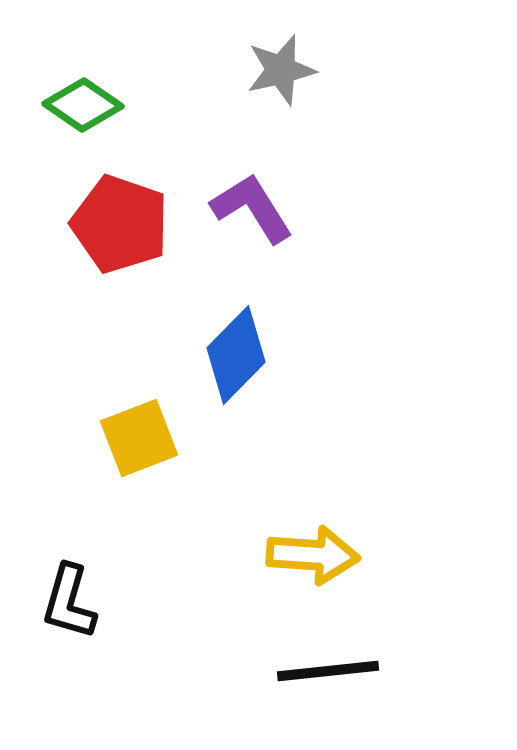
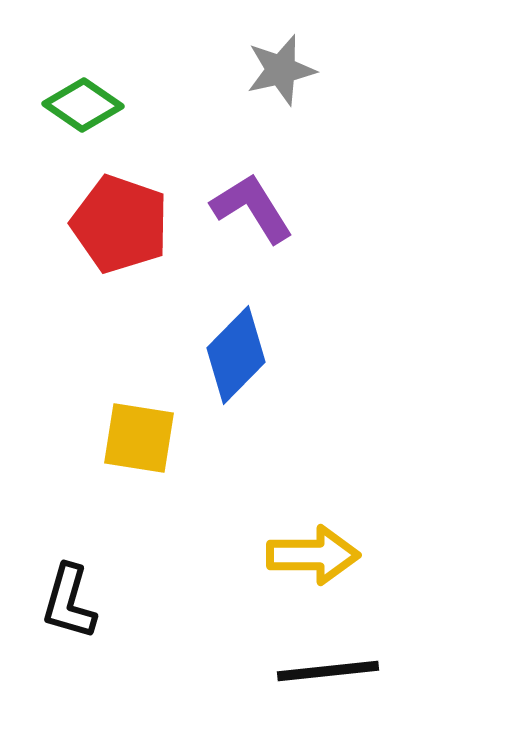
yellow square: rotated 30 degrees clockwise
yellow arrow: rotated 4 degrees counterclockwise
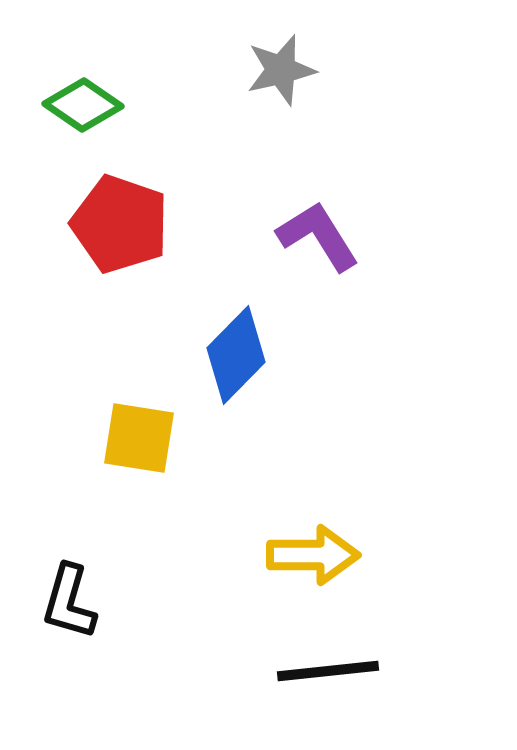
purple L-shape: moved 66 px right, 28 px down
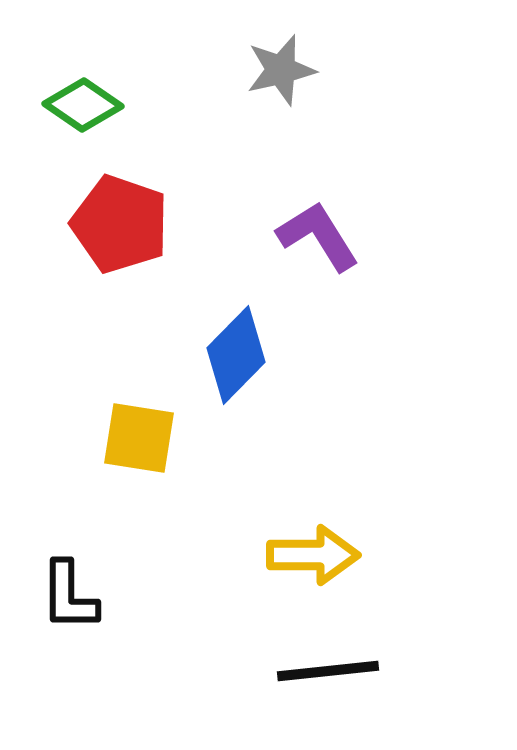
black L-shape: moved 6 px up; rotated 16 degrees counterclockwise
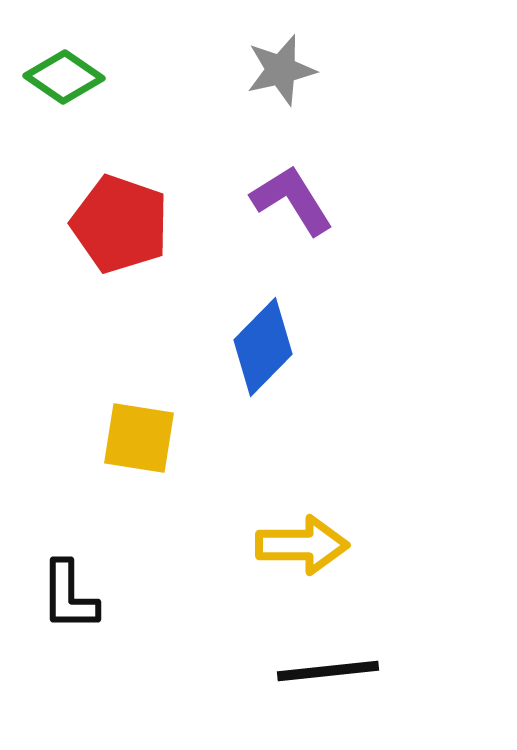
green diamond: moved 19 px left, 28 px up
purple L-shape: moved 26 px left, 36 px up
blue diamond: moved 27 px right, 8 px up
yellow arrow: moved 11 px left, 10 px up
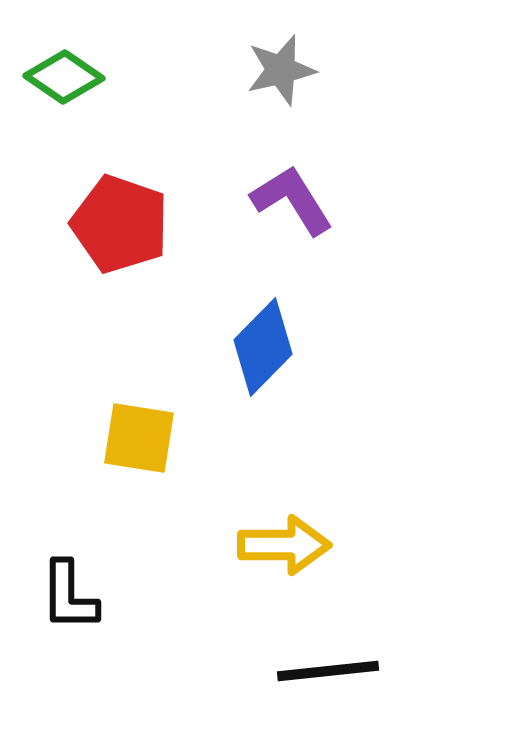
yellow arrow: moved 18 px left
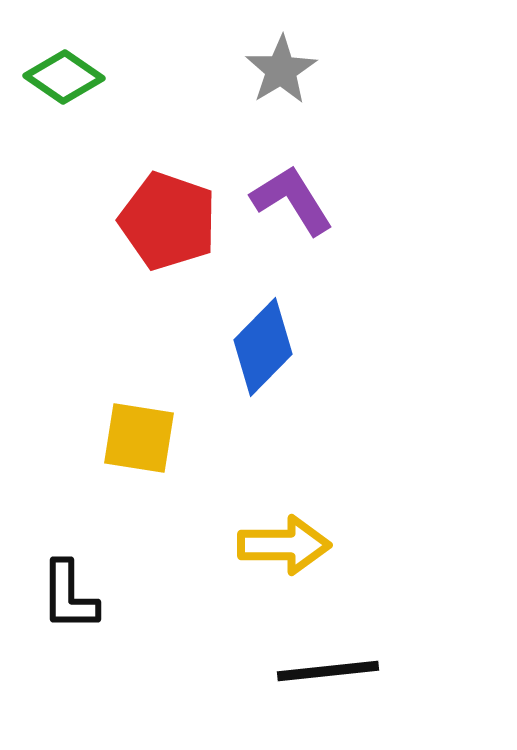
gray star: rotated 18 degrees counterclockwise
red pentagon: moved 48 px right, 3 px up
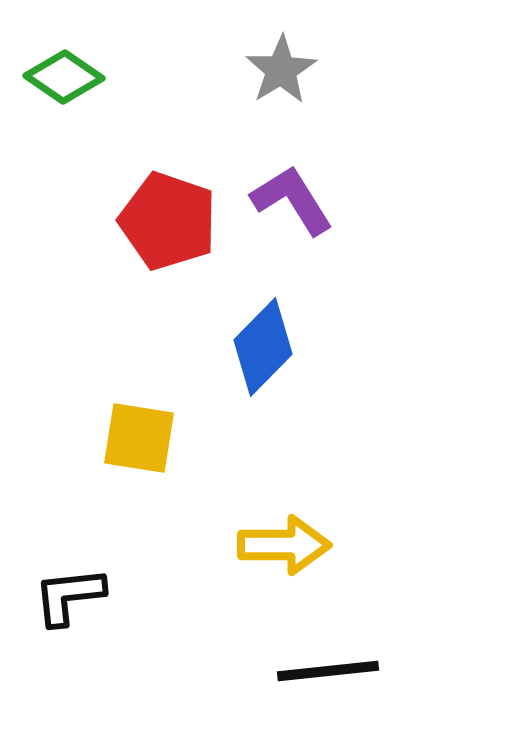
black L-shape: rotated 84 degrees clockwise
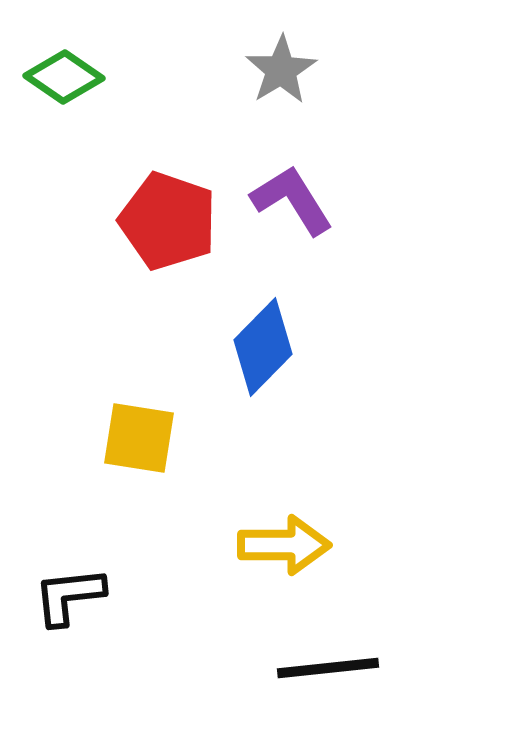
black line: moved 3 px up
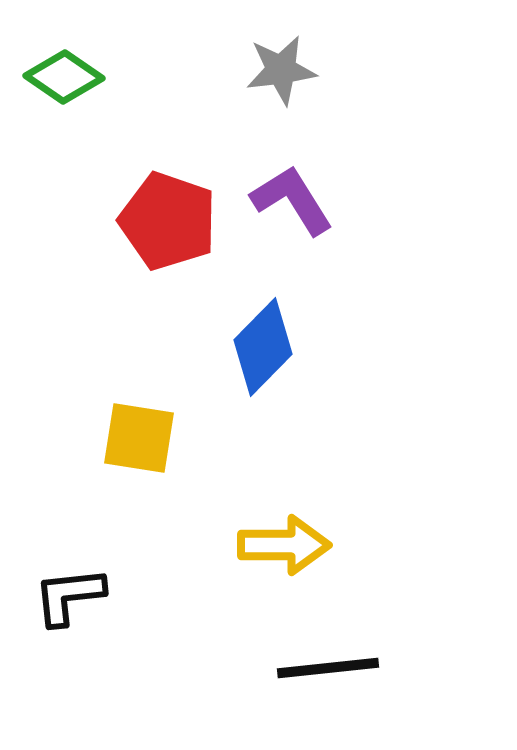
gray star: rotated 24 degrees clockwise
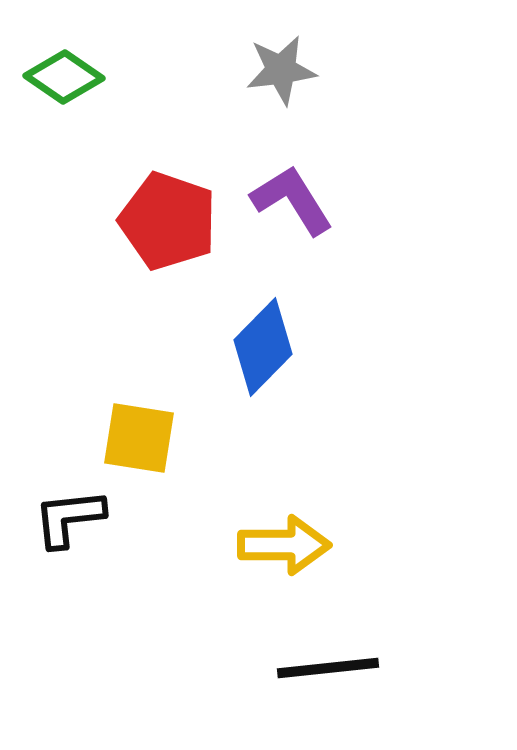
black L-shape: moved 78 px up
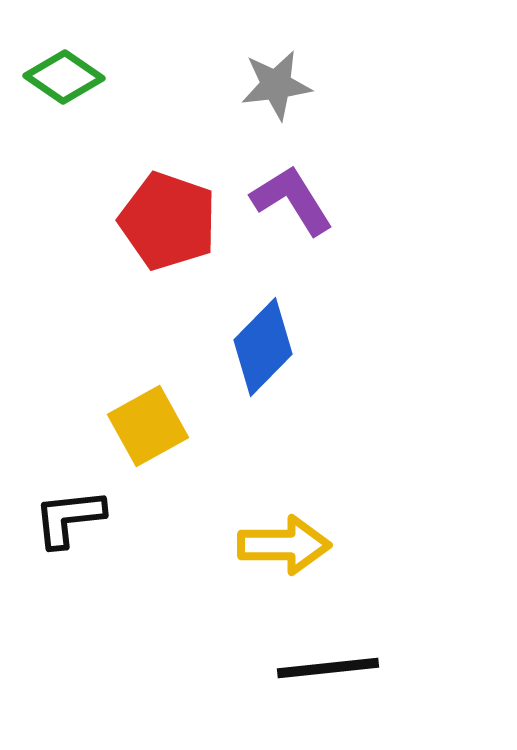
gray star: moved 5 px left, 15 px down
yellow square: moved 9 px right, 12 px up; rotated 38 degrees counterclockwise
